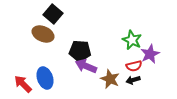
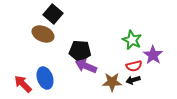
purple star: moved 3 px right, 1 px down; rotated 12 degrees counterclockwise
brown star: moved 2 px right, 3 px down; rotated 24 degrees counterclockwise
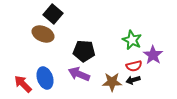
black pentagon: moved 4 px right
purple arrow: moved 7 px left, 8 px down
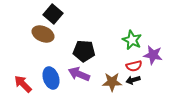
purple star: rotated 24 degrees counterclockwise
blue ellipse: moved 6 px right
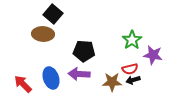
brown ellipse: rotated 20 degrees counterclockwise
green star: rotated 12 degrees clockwise
red semicircle: moved 4 px left, 3 px down
purple arrow: rotated 20 degrees counterclockwise
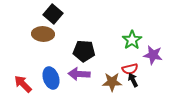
black arrow: rotated 80 degrees clockwise
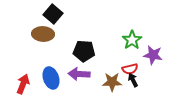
red arrow: rotated 66 degrees clockwise
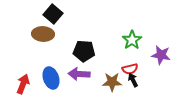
purple star: moved 8 px right
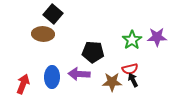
black pentagon: moved 9 px right, 1 px down
purple star: moved 4 px left, 18 px up; rotated 12 degrees counterclockwise
blue ellipse: moved 1 px right, 1 px up; rotated 20 degrees clockwise
